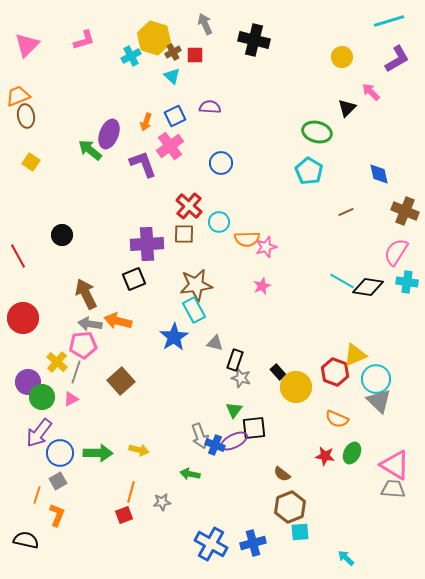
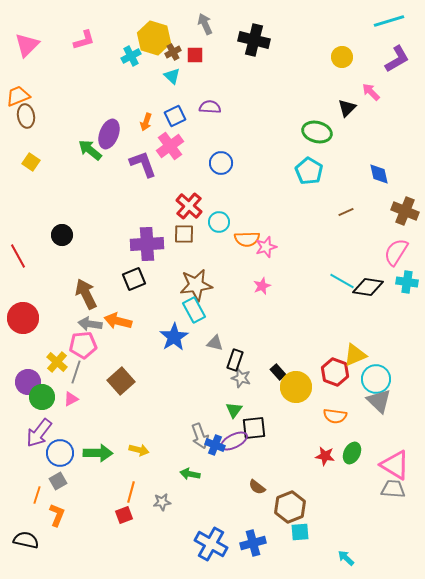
orange semicircle at (337, 419): moved 2 px left, 3 px up; rotated 15 degrees counterclockwise
brown semicircle at (282, 474): moved 25 px left, 13 px down
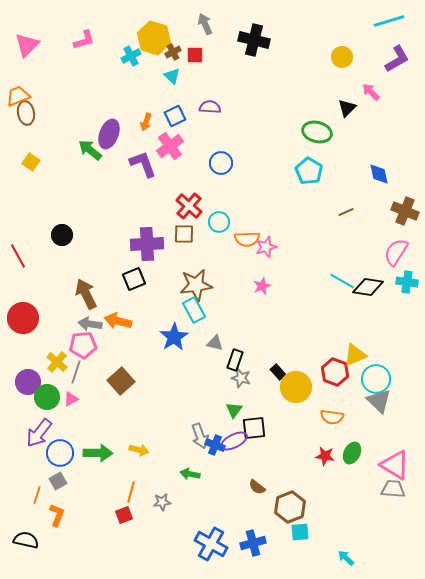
brown ellipse at (26, 116): moved 3 px up
green circle at (42, 397): moved 5 px right
orange semicircle at (335, 416): moved 3 px left, 1 px down
